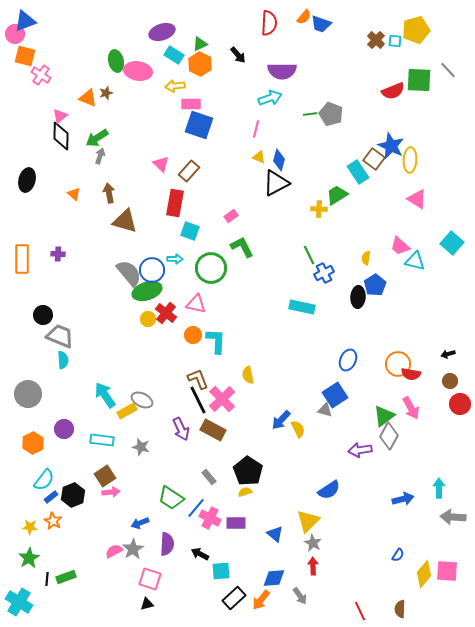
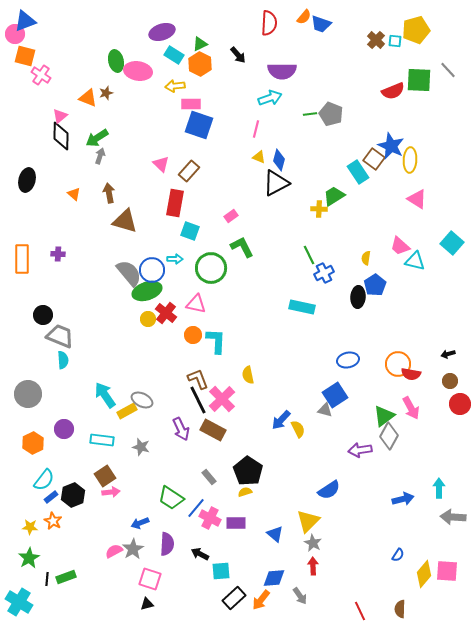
green trapezoid at (337, 195): moved 3 px left, 1 px down
blue ellipse at (348, 360): rotated 55 degrees clockwise
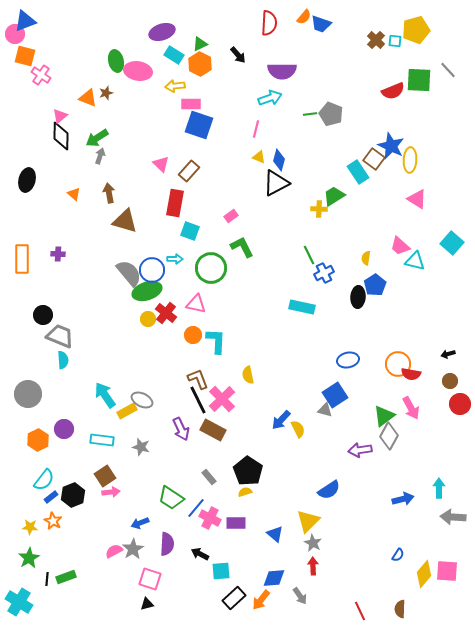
orange hexagon at (33, 443): moved 5 px right, 3 px up
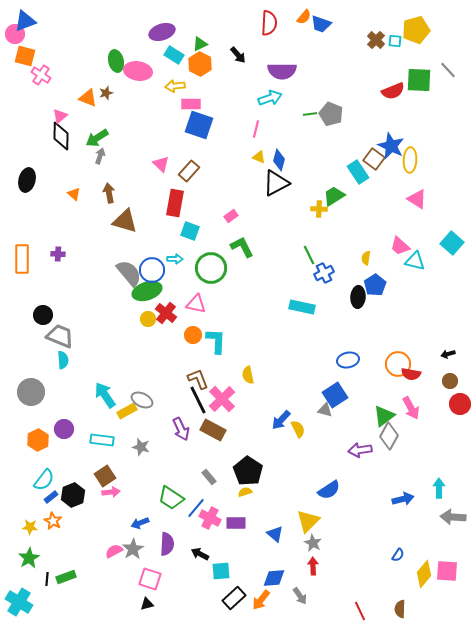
gray circle at (28, 394): moved 3 px right, 2 px up
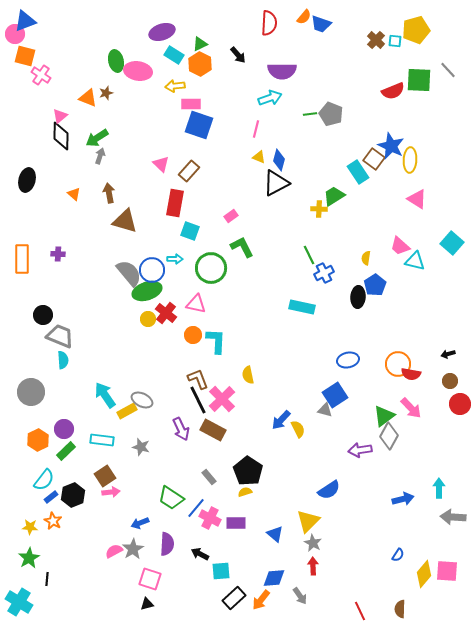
pink arrow at (411, 408): rotated 15 degrees counterclockwise
green rectangle at (66, 577): moved 126 px up; rotated 24 degrees counterclockwise
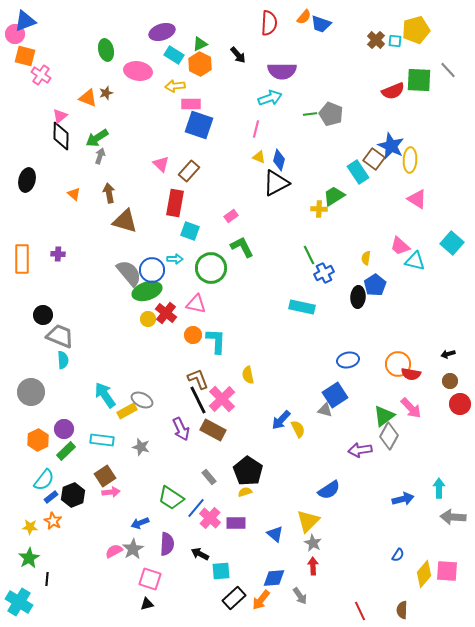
green ellipse at (116, 61): moved 10 px left, 11 px up
pink cross at (210, 518): rotated 15 degrees clockwise
brown semicircle at (400, 609): moved 2 px right, 1 px down
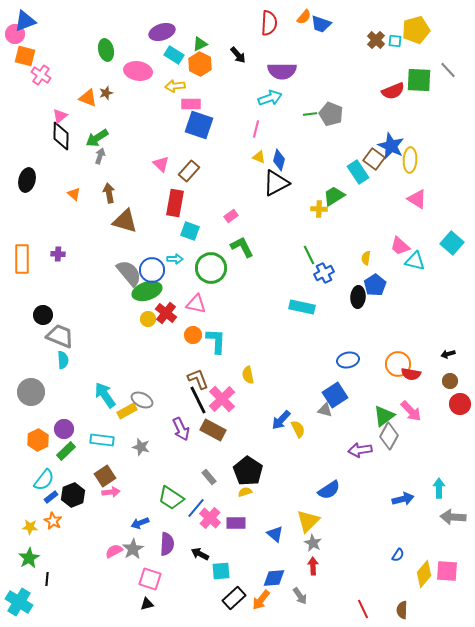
pink arrow at (411, 408): moved 3 px down
red line at (360, 611): moved 3 px right, 2 px up
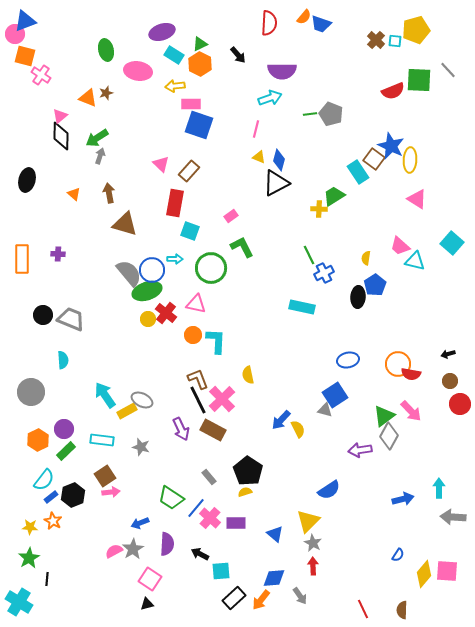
brown triangle at (125, 221): moved 3 px down
gray trapezoid at (60, 336): moved 11 px right, 17 px up
pink square at (150, 579): rotated 15 degrees clockwise
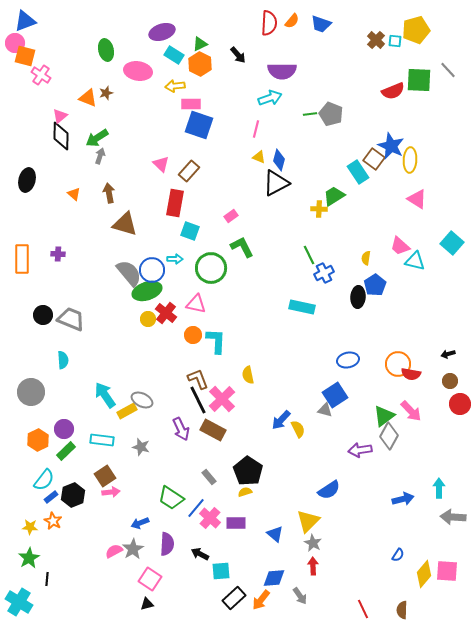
orange semicircle at (304, 17): moved 12 px left, 4 px down
pink circle at (15, 34): moved 9 px down
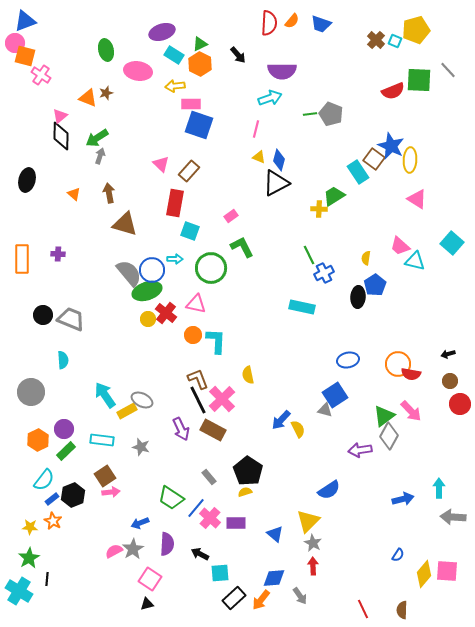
cyan square at (395, 41): rotated 16 degrees clockwise
blue rectangle at (51, 497): moved 1 px right, 2 px down
cyan square at (221, 571): moved 1 px left, 2 px down
cyan cross at (19, 602): moved 11 px up
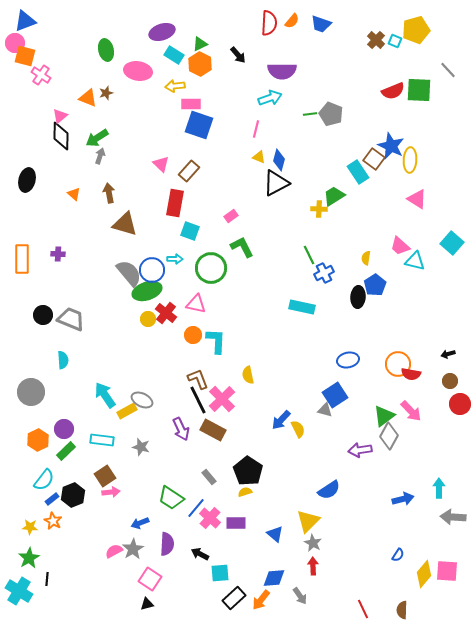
green square at (419, 80): moved 10 px down
